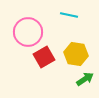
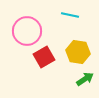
cyan line: moved 1 px right
pink circle: moved 1 px left, 1 px up
yellow hexagon: moved 2 px right, 2 px up
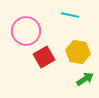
pink circle: moved 1 px left
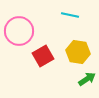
pink circle: moved 7 px left
red square: moved 1 px left, 1 px up
green arrow: moved 2 px right
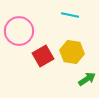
yellow hexagon: moved 6 px left
